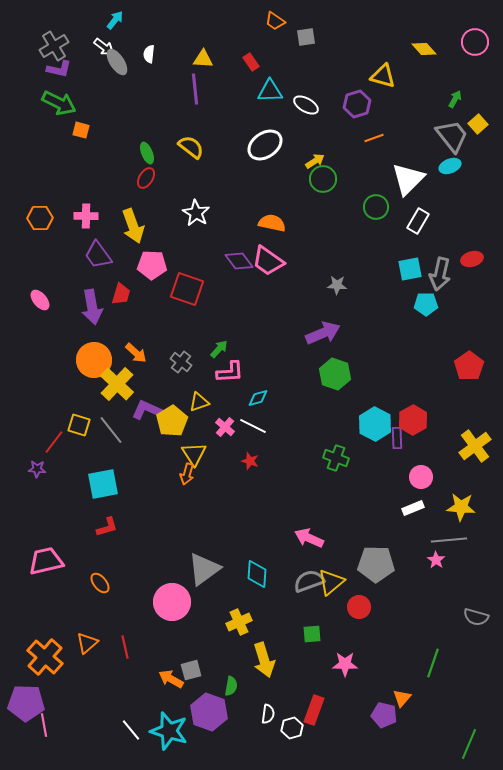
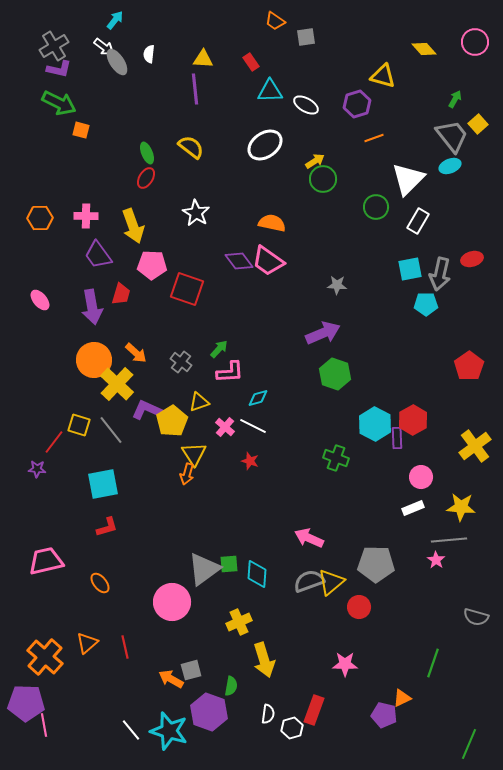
green square at (312, 634): moved 83 px left, 70 px up
orange triangle at (402, 698): rotated 24 degrees clockwise
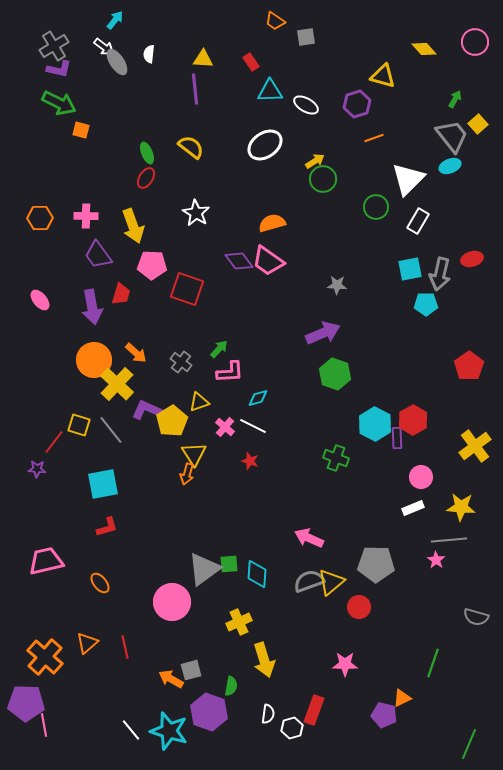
orange semicircle at (272, 223): rotated 28 degrees counterclockwise
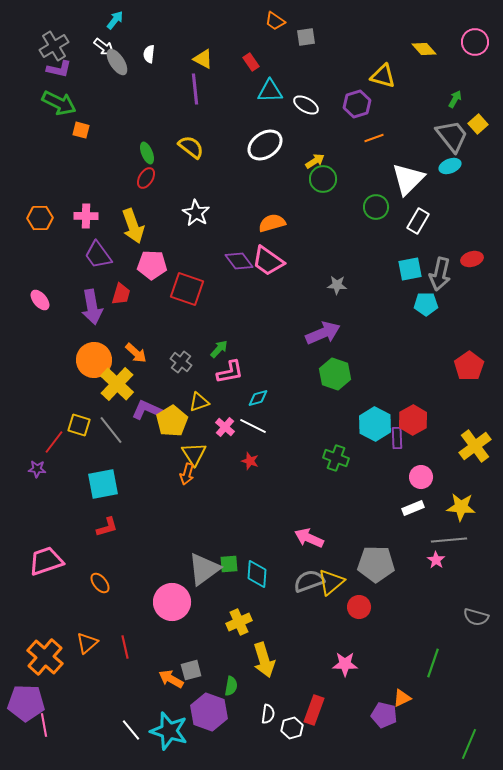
yellow triangle at (203, 59): rotated 25 degrees clockwise
pink L-shape at (230, 372): rotated 8 degrees counterclockwise
pink trapezoid at (46, 561): rotated 6 degrees counterclockwise
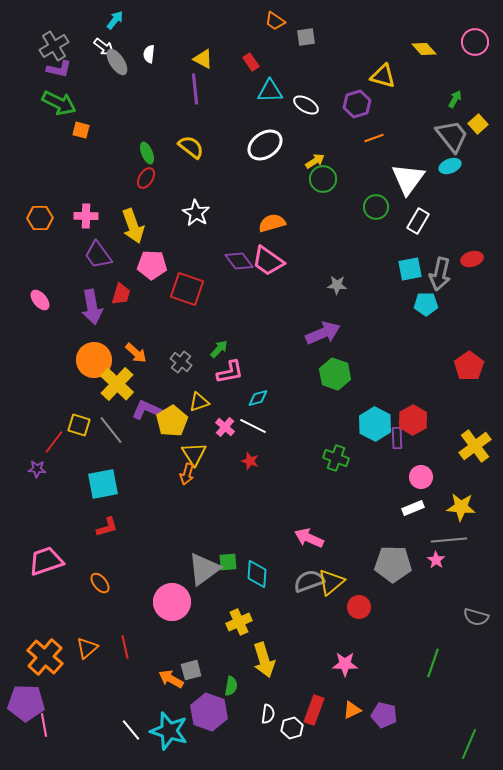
white triangle at (408, 179): rotated 9 degrees counterclockwise
green square at (229, 564): moved 1 px left, 2 px up
gray pentagon at (376, 564): moved 17 px right
orange triangle at (87, 643): moved 5 px down
orange triangle at (402, 698): moved 50 px left, 12 px down
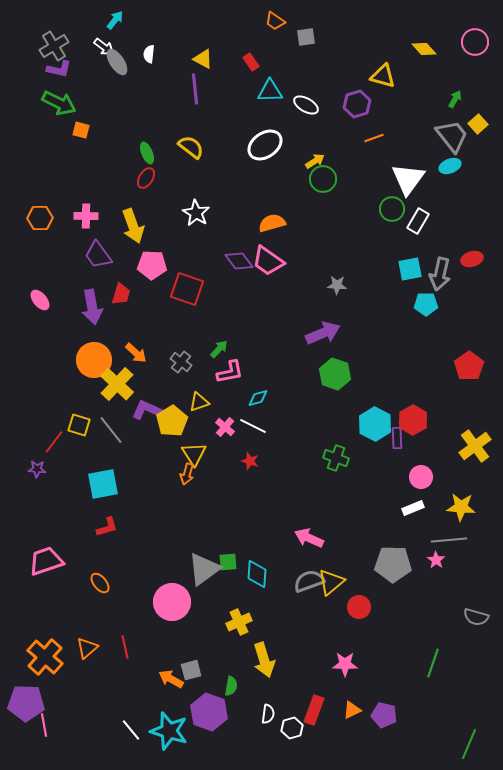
green circle at (376, 207): moved 16 px right, 2 px down
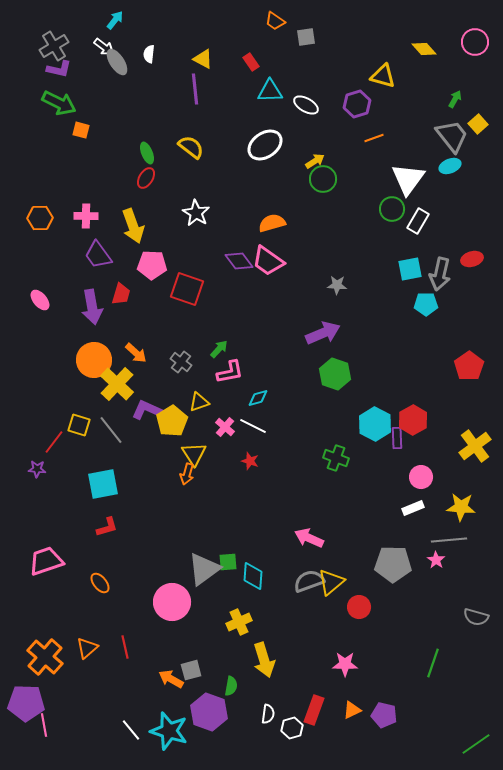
cyan diamond at (257, 574): moved 4 px left, 2 px down
green line at (469, 744): moved 7 px right; rotated 32 degrees clockwise
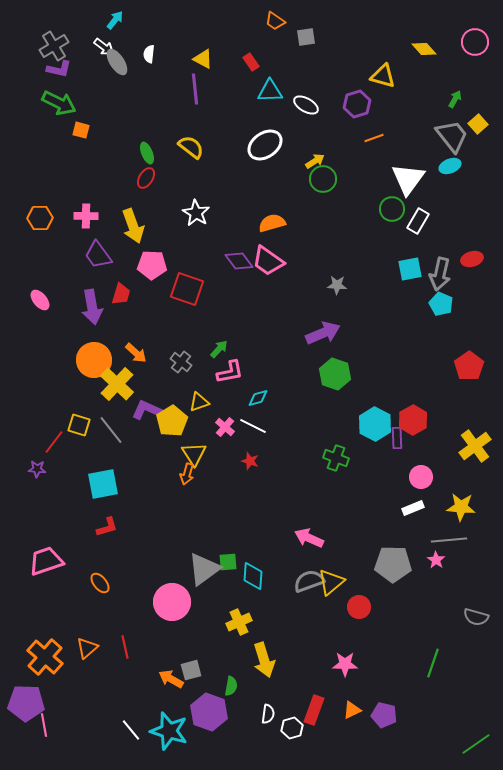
cyan pentagon at (426, 304): moved 15 px right; rotated 25 degrees clockwise
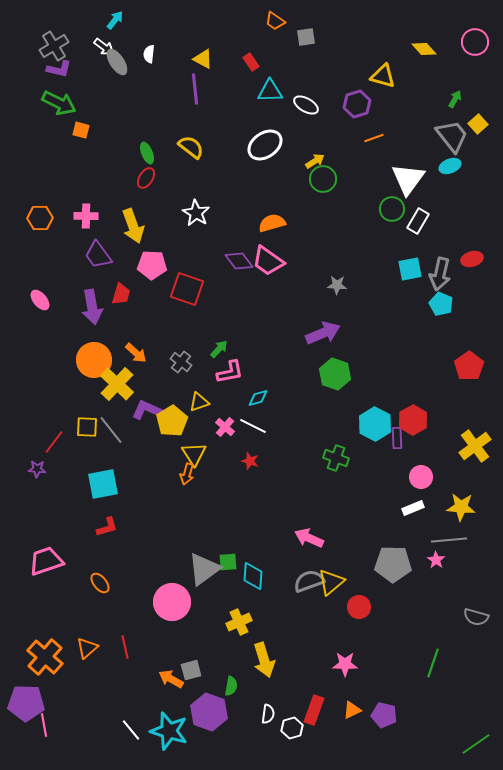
yellow square at (79, 425): moved 8 px right, 2 px down; rotated 15 degrees counterclockwise
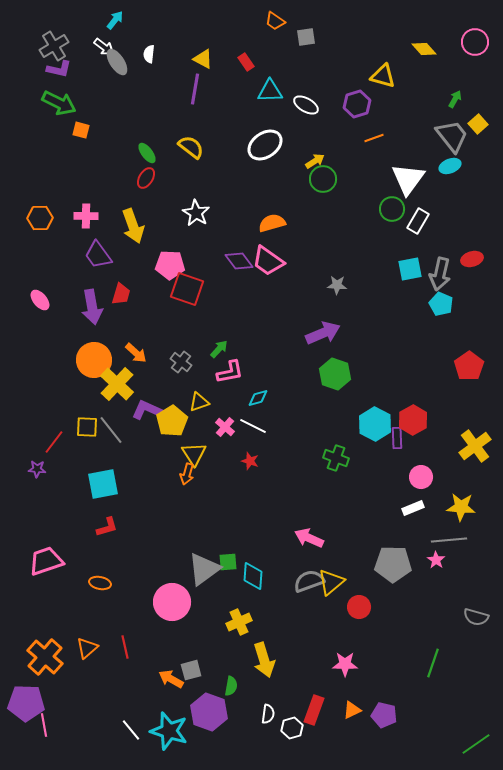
red rectangle at (251, 62): moved 5 px left
purple line at (195, 89): rotated 16 degrees clockwise
green ellipse at (147, 153): rotated 15 degrees counterclockwise
pink pentagon at (152, 265): moved 18 px right
orange ellipse at (100, 583): rotated 40 degrees counterclockwise
